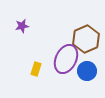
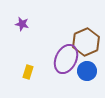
purple star: moved 2 px up; rotated 24 degrees clockwise
brown hexagon: moved 3 px down
yellow rectangle: moved 8 px left, 3 px down
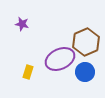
purple ellipse: moved 6 px left; rotated 40 degrees clockwise
blue circle: moved 2 px left, 1 px down
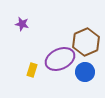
yellow rectangle: moved 4 px right, 2 px up
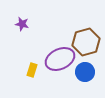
brown hexagon: rotated 8 degrees clockwise
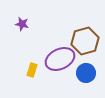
brown hexagon: moved 1 px left, 1 px up
blue circle: moved 1 px right, 1 px down
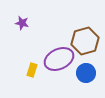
purple star: moved 1 px up
purple ellipse: moved 1 px left
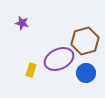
yellow rectangle: moved 1 px left
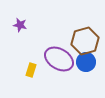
purple star: moved 2 px left, 2 px down
purple ellipse: rotated 56 degrees clockwise
blue circle: moved 11 px up
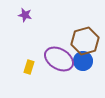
purple star: moved 5 px right, 10 px up
blue circle: moved 3 px left, 1 px up
yellow rectangle: moved 2 px left, 3 px up
